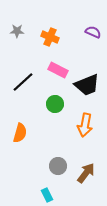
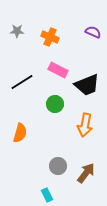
black line: moved 1 px left; rotated 10 degrees clockwise
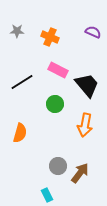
black trapezoid: rotated 108 degrees counterclockwise
brown arrow: moved 6 px left
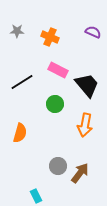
cyan rectangle: moved 11 px left, 1 px down
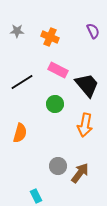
purple semicircle: moved 1 px up; rotated 42 degrees clockwise
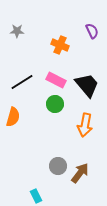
purple semicircle: moved 1 px left
orange cross: moved 10 px right, 8 px down
pink rectangle: moved 2 px left, 10 px down
orange semicircle: moved 7 px left, 16 px up
